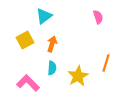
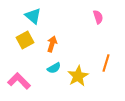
cyan triangle: moved 11 px left; rotated 42 degrees counterclockwise
cyan semicircle: moved 2 px right; rotated 56 degrees clockwise
pink L-shape: moved 9 px left, 2 px up
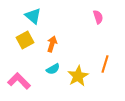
orange line: moved 1 px left, 1 px down
cyan semicircle: moved 1 px left, 1 px down
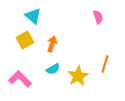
pink L-shape: moved 1 px right, 2 px up
